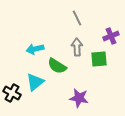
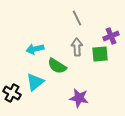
green square: moved 1 px right, 5 px up
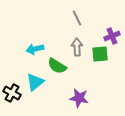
purple cross: moved 1 px right
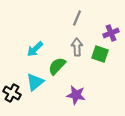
gray line: rotated 49 degrees clockwise
purple cross: moved 1 px left, 3 px up
cyan arrow: rotated 30 degrees counterclockwise
green square: rotated 24 degrees clockwise
green semicircle: rotated 102 degrees clockwise
purple star: moved 3 px left, 3 px up
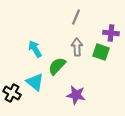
gray line: moved 1 px left, 1 px up
purple cross: rotated 28 degrees clockwise
cyan arrow: rotated 102 degrees clockwise
green square: moved 1 px right, 2 px up
cyan triangle: rotated 42 degrees counterclockwise
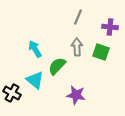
gray line: moved 2 px right
purple cross: moved 1 px left, 6 px up
cyan triangle: moved 2 px up
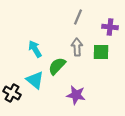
green square: rotated 18 degrees counterclockwise
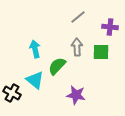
gray line: rotated 28 degrees clockwise
cyan arrow: rotated 18 degrees clockwise
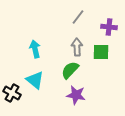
gray line: rotated 14 degrees counterclockwise
purple cross: moved 1 px left
green semicircle: moved 13 px right, 4 px down
